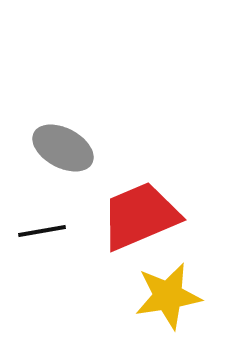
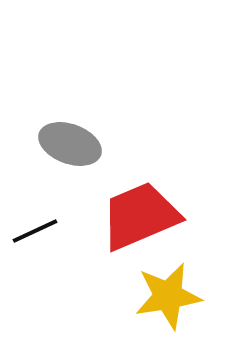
gray ellipse: moved 7 px right, 4 px up; rotated 8 degrees counterclockwise
black line: moved 7 px left; rotated 15 degrees counterclockwise
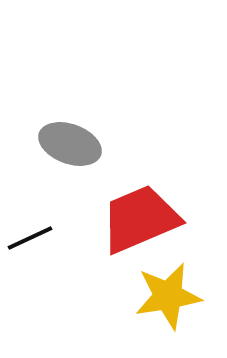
red trapezoid: moved 3 px down
black line: moved 5 px left, 7 px down
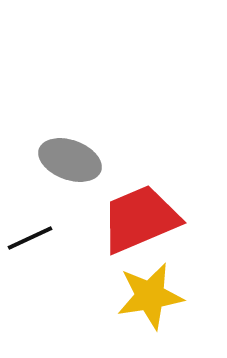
gray ellipse: moved 16 px down
yellow star: moved 18 px left
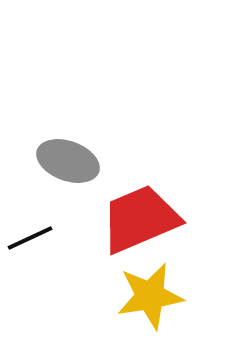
gray ellipse: moved 2 px left, 1 px down
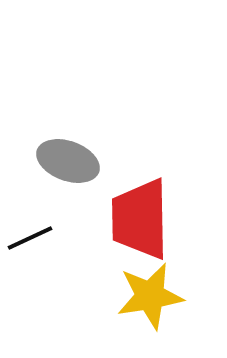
red trapezoid: rotated 68 degrees counterclockwise
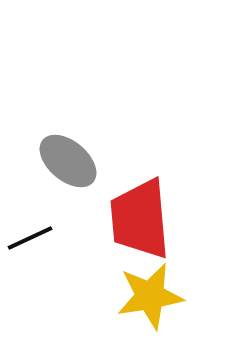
gray ellipse: rotated 20 degrees clockwise
red trapezoid: rotated 4 degrees counterclockwise
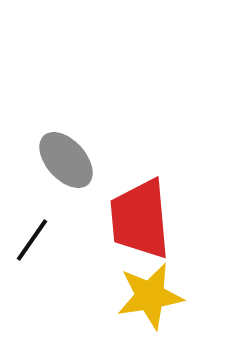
gray ellipse: moved 2 px left, 1 px up; rotated 8 degrees clockwise
black line: moved 2 px right, 2 px down; rotated 30 degrees counterclockwise
